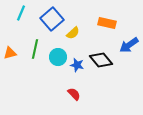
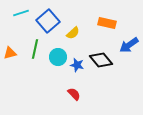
cyan line: rotated 49 degrees clockwise
blue square: moved 4 px left, 2 px down
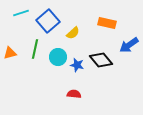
red semicircle: rotated 40 degrees counterclockwise
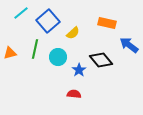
cyan line: rotated 21 degrees counterclockwise
blue arrow: rotated 72 degrees clockwise
blue star: moved 2 px right, 5 px down; rotated 24 degrees clockwise
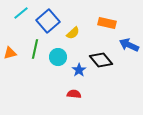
blue arrow: rotated 12 degrees counterclockwise
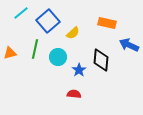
black diamond: rotated 45 degrees clockwise
